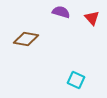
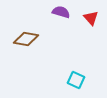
red triangle: moved 1 px left
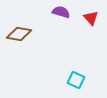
brown diamond: moved 7 px left, 5 px up
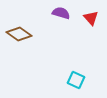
purple semicircle: moved 1 px down
brown diamond: rotated 25 degrees clockwise
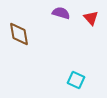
brown diamond: rotated 45 degrees clockwise
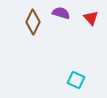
brown diamond: moved 14 px right, 12 px up; rotated 35 degrees clockwise
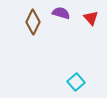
cyan square: moved 2 px down; rotated 24 degrees clockwise
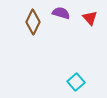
red triangle: moved 1 px left
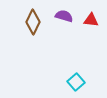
purple semicircle: moved 3 px right, 3 px down
red triangle: moved 1 px right, 2 px down; rotated 42 degrees counterclockwise
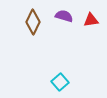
red triangle: rotated 14 degrees counterclockwise
cyan square: moved 16 px left
